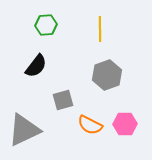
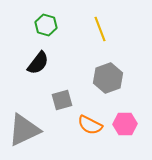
green hexagon: rotated 20 degrees clockwise
yellow line: rotated 20 degrees counterclockwise
black semicircle: moved 2 px right, 3 px up
gray hexagon: moved 1 px right, 3 px down
gray square: moved 1 px left
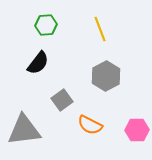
green hexagon: rotated 20 degrees counterclockwise
gray hexagon: moved 2 px left, 2 px up; rotated 8 degrees counterclockwise
gray square: rotated 20 degrees counterclockwise
pink hexagon: moved 12 px right, 6 px down
gray triangle: rotated 18 degrees clockwise
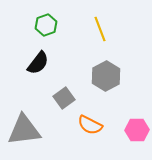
green hexagon: rotated 15 degrees counterclockwise
gray square: moved 2 px right, 2 px up
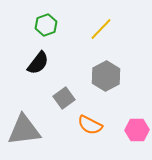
yellow line: moved 1 px right; rotated 65 degrees clockwise
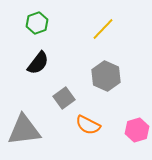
green hexagon: moved 9 px left, 2 px up
yellow line: moved 2 px right
gray hexagon: rotated 8 degrees counterclockwise
orange semicircle: moved 2 px left
pink hexagon: rotated 15 degrees counterclockwise
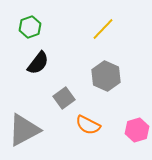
green hexagon: moved 7 px left, 4 px down
gray triangle: rotated 21 degrees counterclockwise
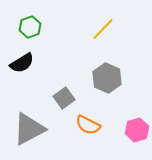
black semicircle: moved 16 px left; rotated 20 degrees clockwise
gray hexagon: moved 1 px right, 2 px down
gray triangle: moved 5 px right, 1 px up
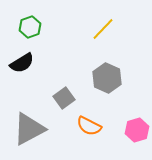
orange semicircle: moved 1 px right, 1 px down
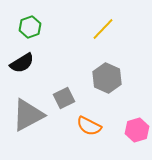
gray square: rotated 10 degrees clockwise
gray triangle: moved 1 px left, 14 px up
